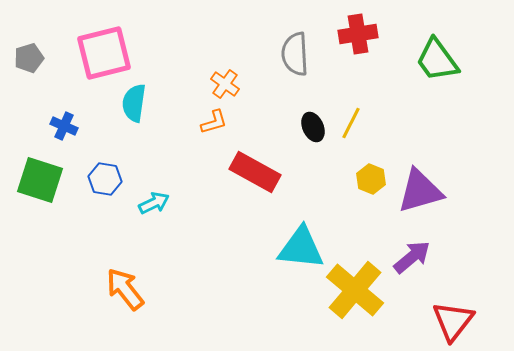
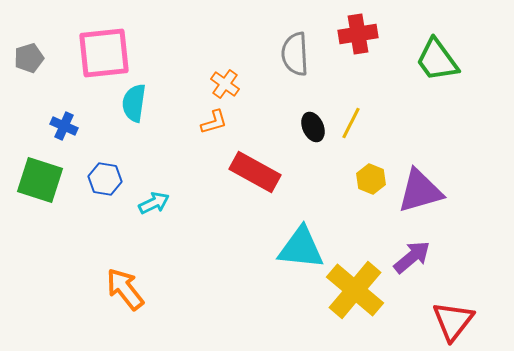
pink square: rotated 8 degrees clockwise
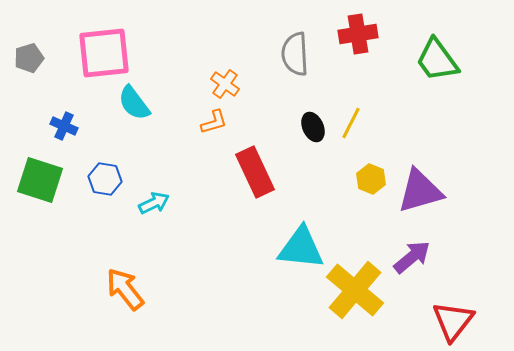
cyan semicircle: rotated 45 degrees counterclockwise
red rectangle: rotated 36 degrees clockwise
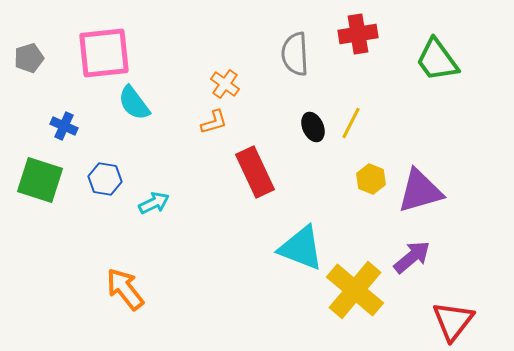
cyan triangle: rotated 15 degrees clockwise
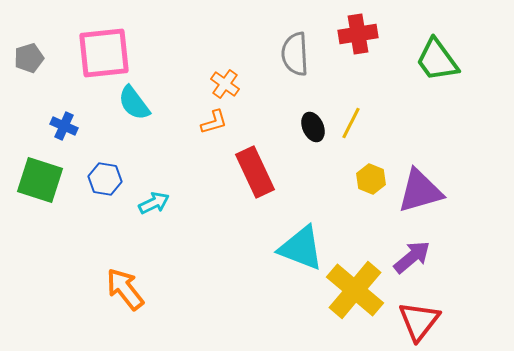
red triangle: moved 34 px left
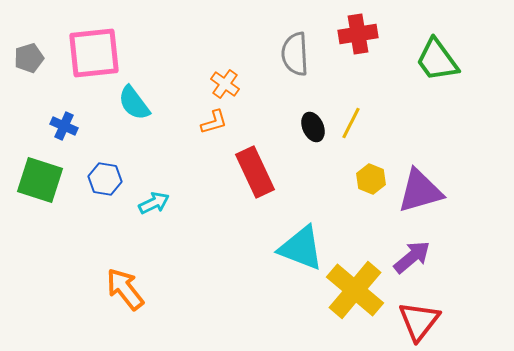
pink square: moved 10 px left
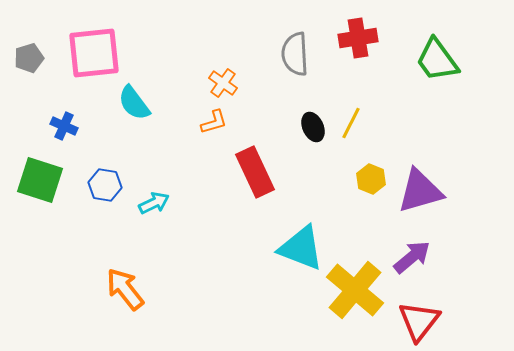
red cross: moved 4 px down
orange cross: moved 2 px left, 1 px up
blue hexagon: moved 6 px down
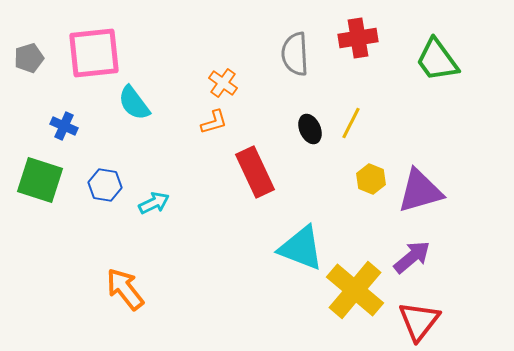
black ellipse: moved 3 px left, 2 px down
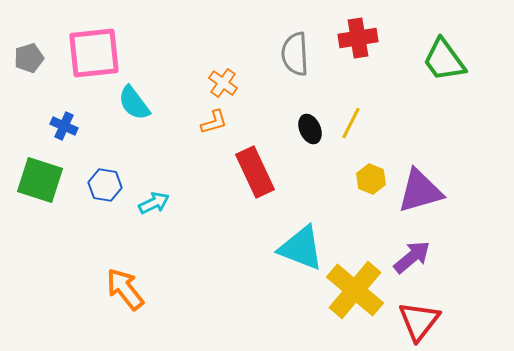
green trapezoid: moved 7 px right
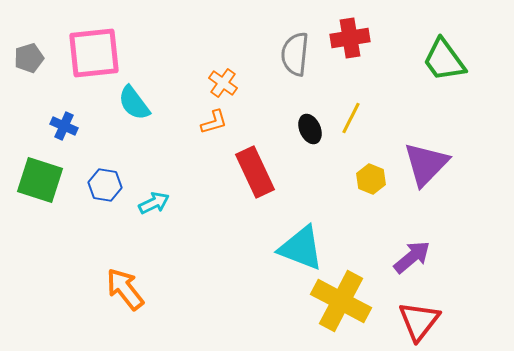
red cross: moved 8 px left
gray semicircle: rotated 9 degrees clockwise
yellow line: moved 5 px up
purple triangle: moved 6 px right, 27 px up; rotated 30 degrees counterclockwise
yellow cross: moved 14 px left, 11 px down; rotated 12 degrees counterclockwise
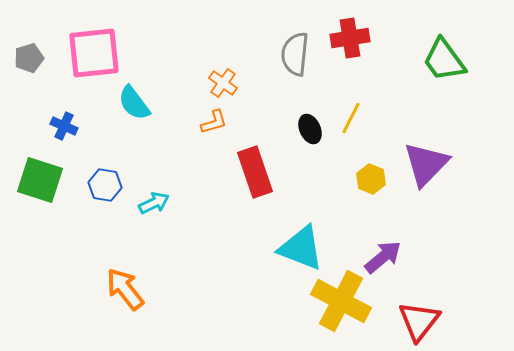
red rectangle: rotated 6 degrees clockwise
purple arrow: moved 29 px left
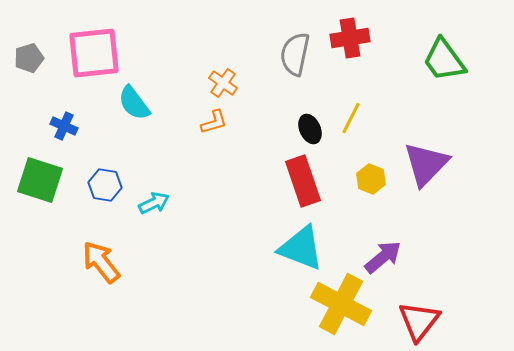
gray semicircle: rotated 6 degrees clockwise
red rectangle: moved 48 px right, 9 px down
orange arrow: moved 24 px left, 27 px up
yellow cross: moved 3 px down
